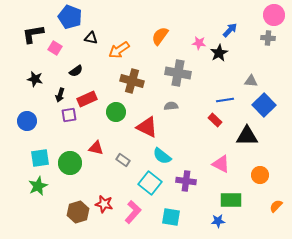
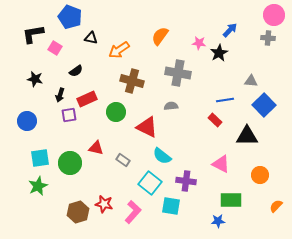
cyan square at (171, 217): moved 11 px up
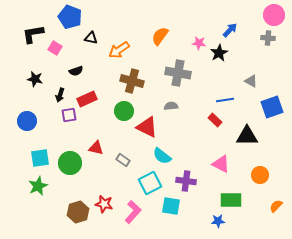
black semicircle at (76, 71): rotated 16 degrees clockwise
gray triangle at (251, 81): rotated 24 degrees clockwise
blue square at (264, 105): moved 8 px right, 2 px down; rotated 25 degrees clockwise
green circle at (116, 112): moved 8 px right, 1 px up
cyan square at (150, 183): rotated 25 degrees clockwise
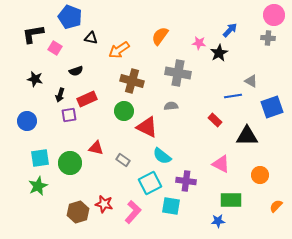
blue line at (225, 100): moved 8 px right, 4 px up
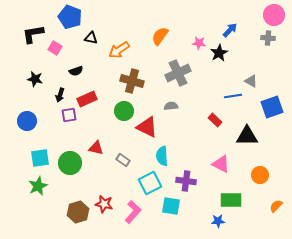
gray cross at (178, 73): rotated 35 degrees counterclockwise
cyan semicircle at (162, 156): rotated 48 degrees clockwise
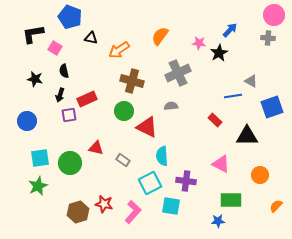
black semicircle at (76, 71): moved 12 px left; rotated 96 degrees clockwise
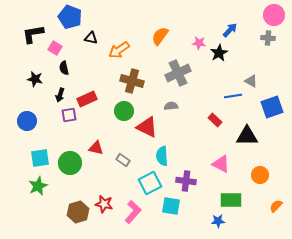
black semicircle at (64, 71): moved 3 px up
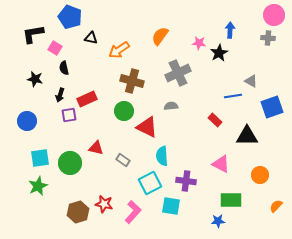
blue arrow at (230, 30): rotated 42 degrees counterclockwise
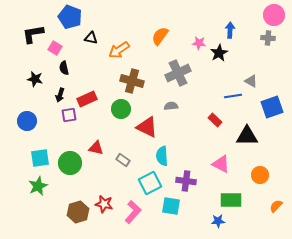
green circle at (124, 111): moved 3 px left, 2 px up
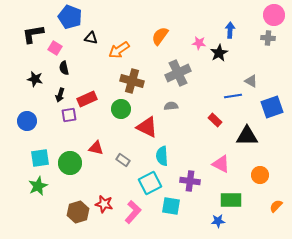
purple cross at (186, 181): moved 4 px right
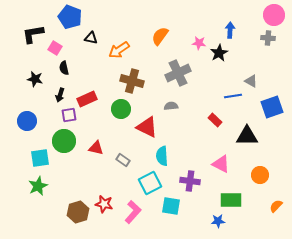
green circle at (70, 163): moved 6 px left, 22 px up
